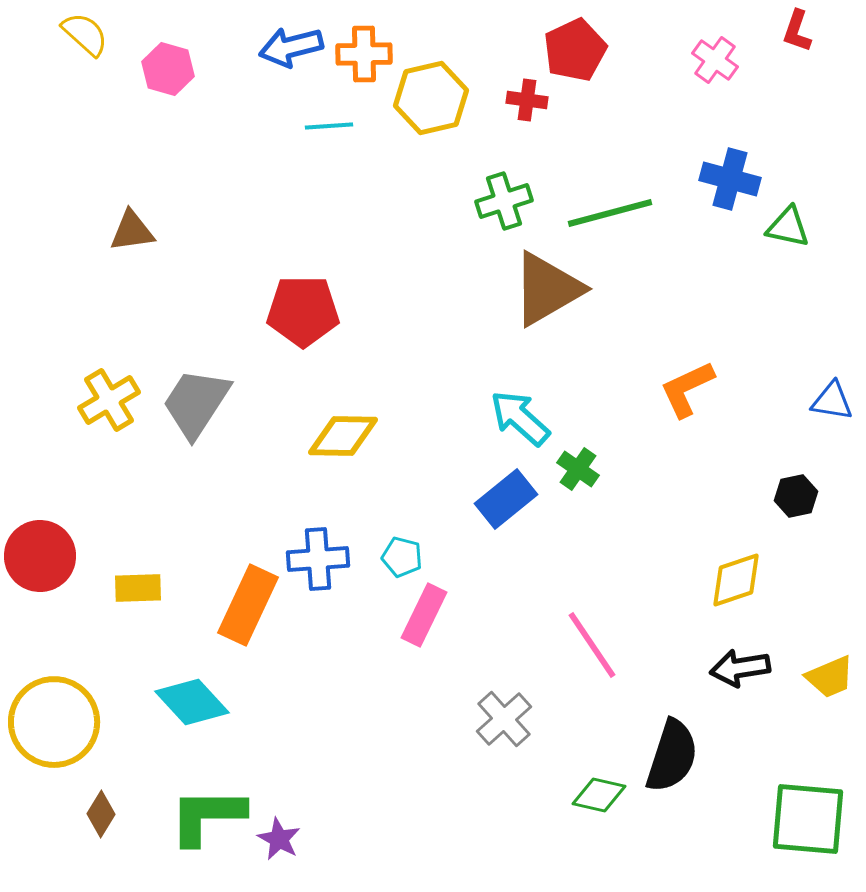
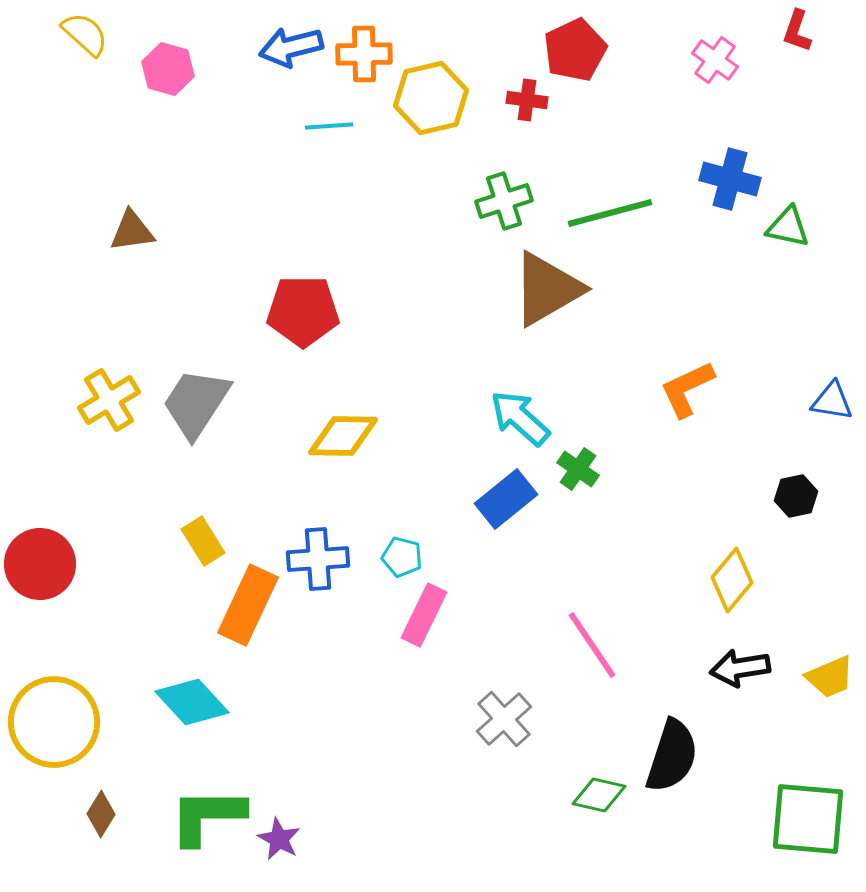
red circle at (40, 556): moved 8 px down
yellow diamond at (736, 580): moved 4 px left; rotated 32 degrees counterclockwise
yellow rectangle at (138, 588): moved 65 px right, 47 px up; rotated 60 degrees clockwise
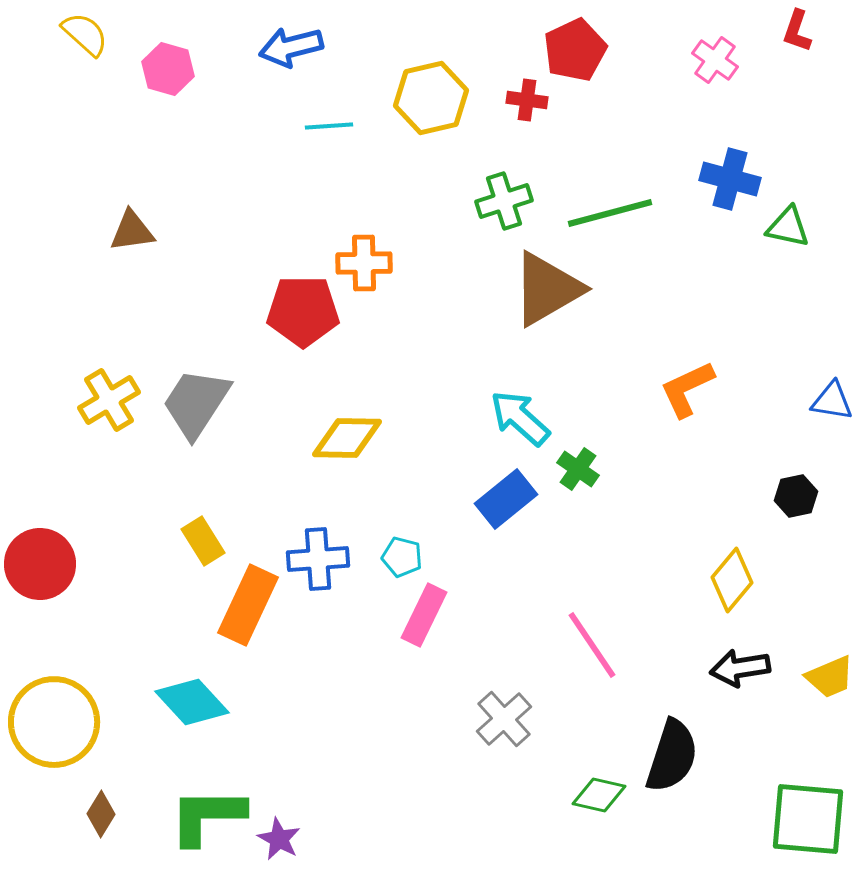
orange cross at (364, 54): moved 209 px down
yellow diamond at (343, 436): moved 4 px right, 2 px down
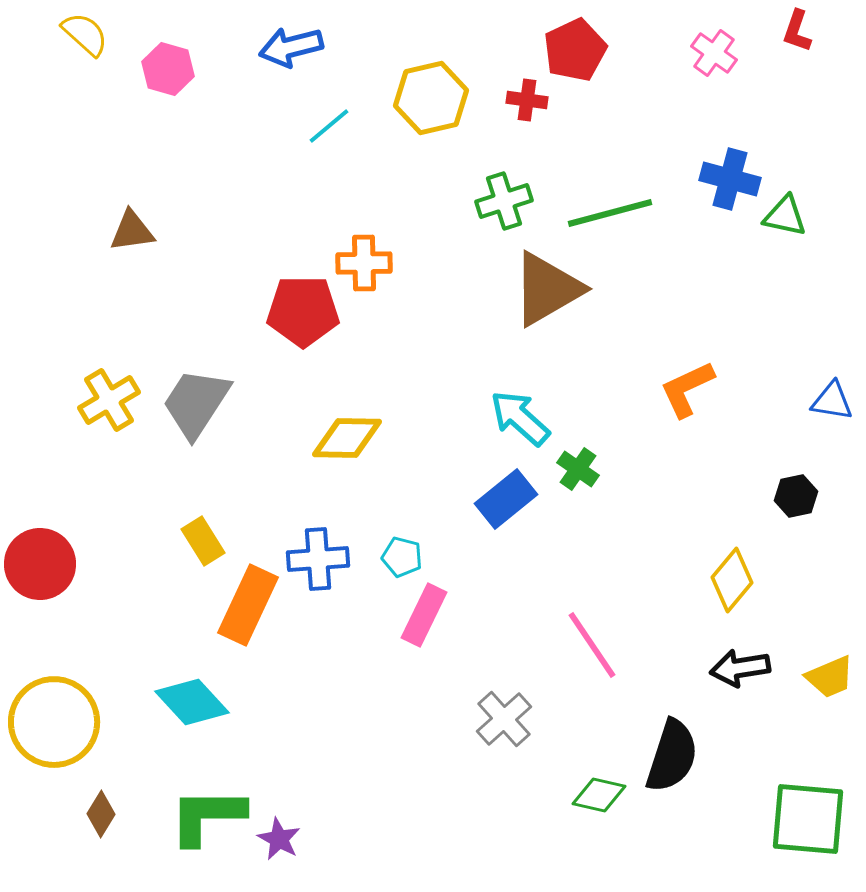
pink cross at (715, 60): moved 1 px left, 7 px up
cyan line at (329, 126): rotated 36 degrees counterclockwise
green triangle at (788, 227): moved 3 px left, 11 px up
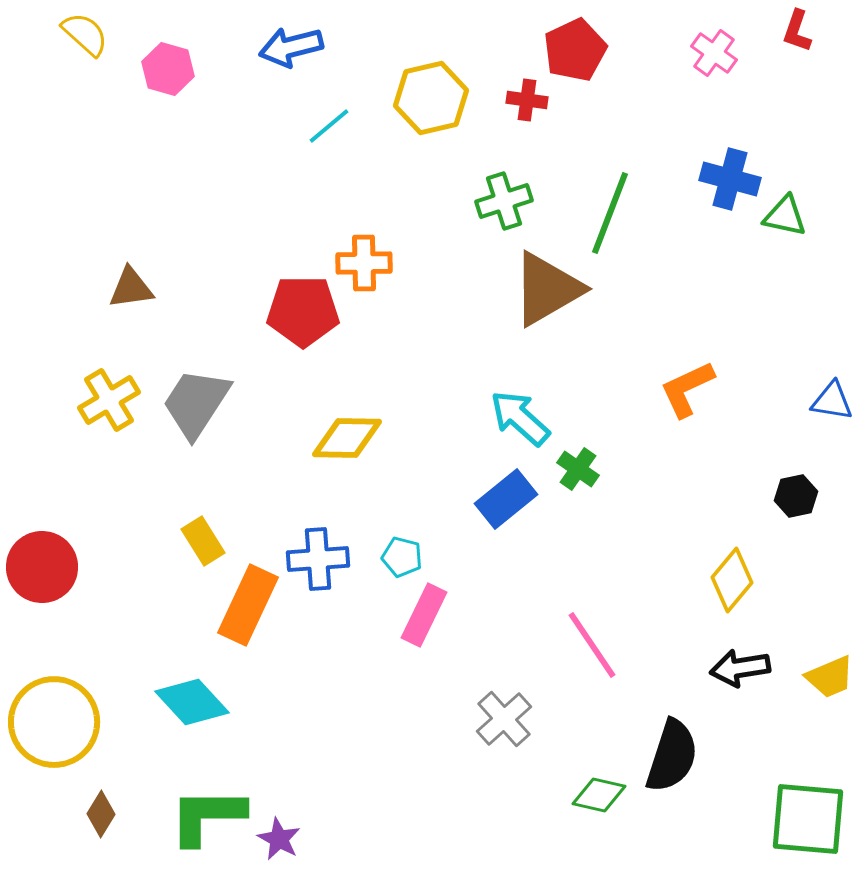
green line at (610, 213): rotated 54 degrees counterclockwise
brown triangle at (132, 231): moved 1 px left, 57 px down
red circle at (40, 564): moved 2 px right, 3 px down
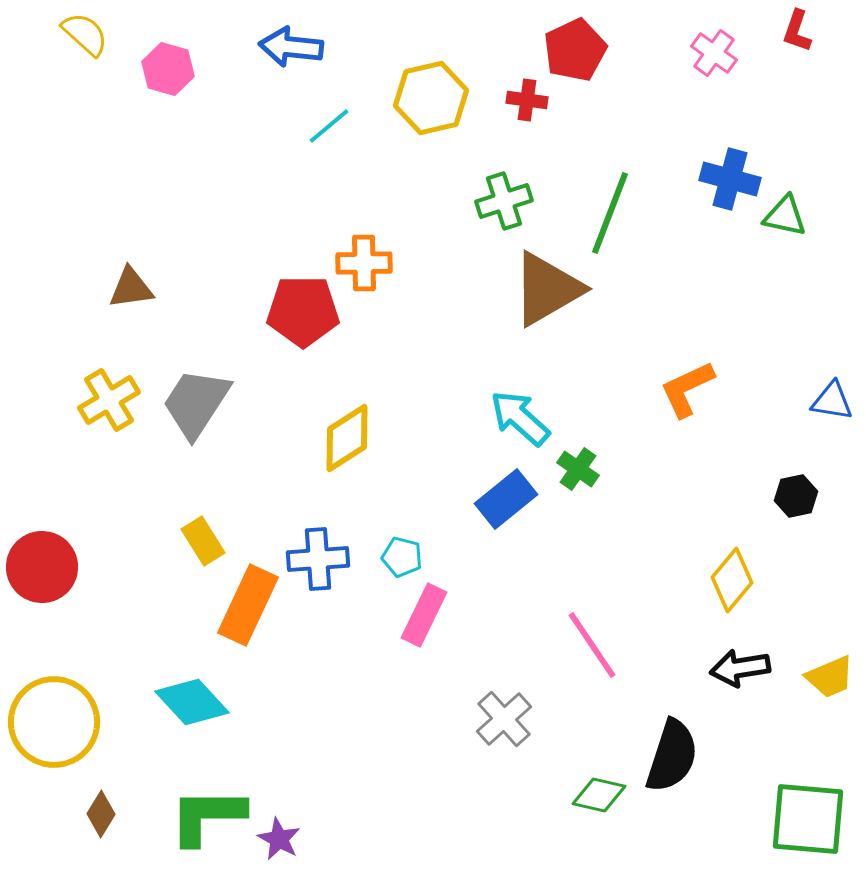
blue arrow at (291, 47): rotated 20 degrees clockwise
yellow diamond at (347, 438): rotated 34 degrees counterclockwise
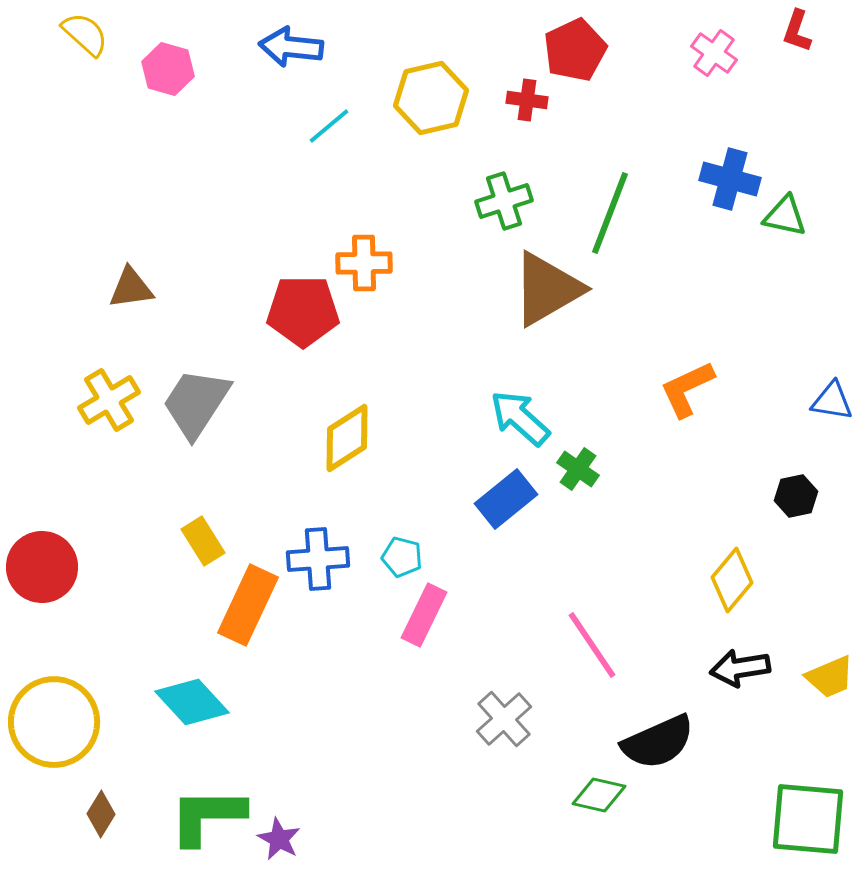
black semicircle at (672, 756): moved 14 px left, 14 px up; rotated 48 degrees clockwise
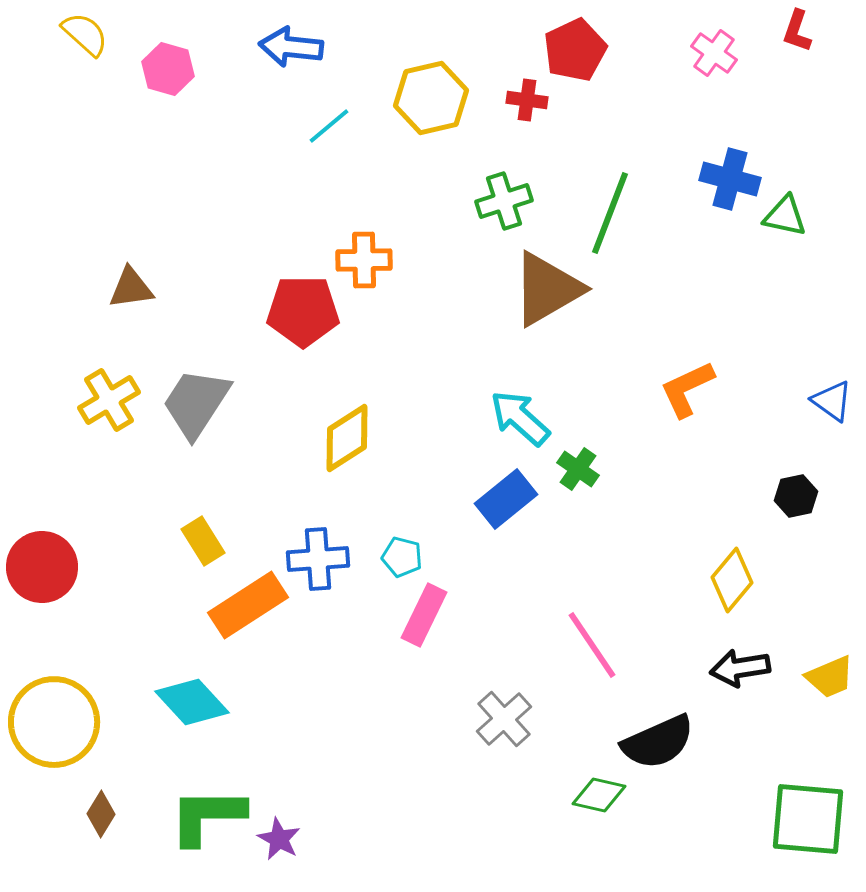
orange cross at (364, 263): moved 3 px up
blue triangle at (832, 401): rotated 27 degrees clockwise
orange rectangle at (248, 605): rotated 32 degrees clockwise
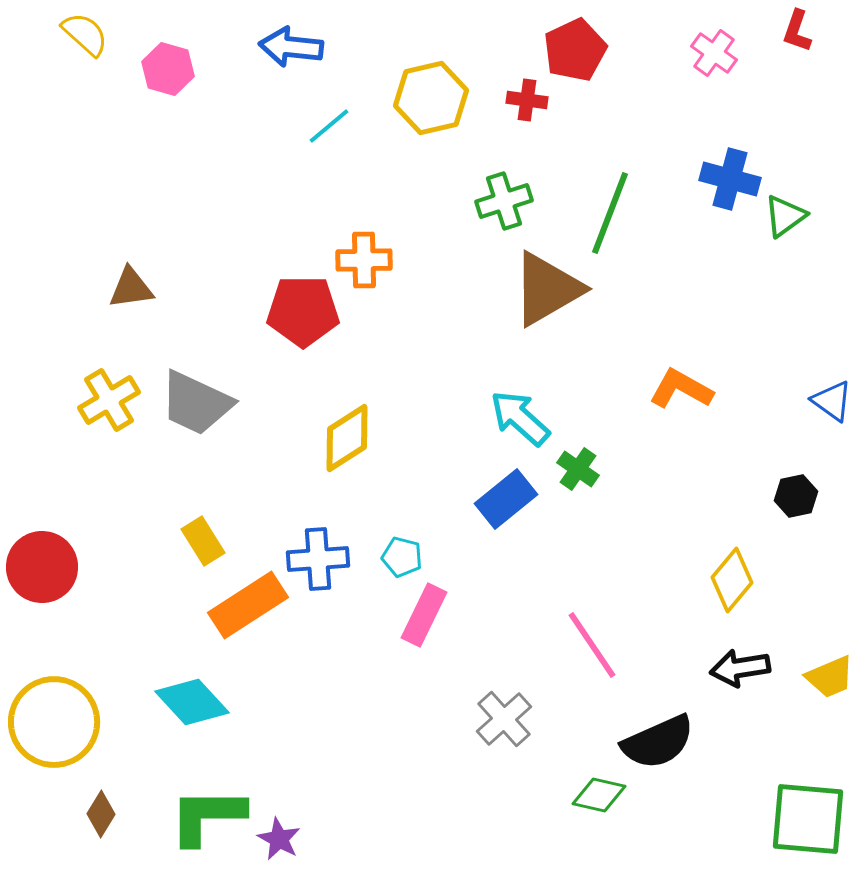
green triangle at (785, 216): rotated 48 degrees counterclockwise
orange L-shape at (687, 389): moved 6 px left; rotated 54 degrees clockwise
gray trapezoid at (196, 403): rotated 98 degrees counterclockwise
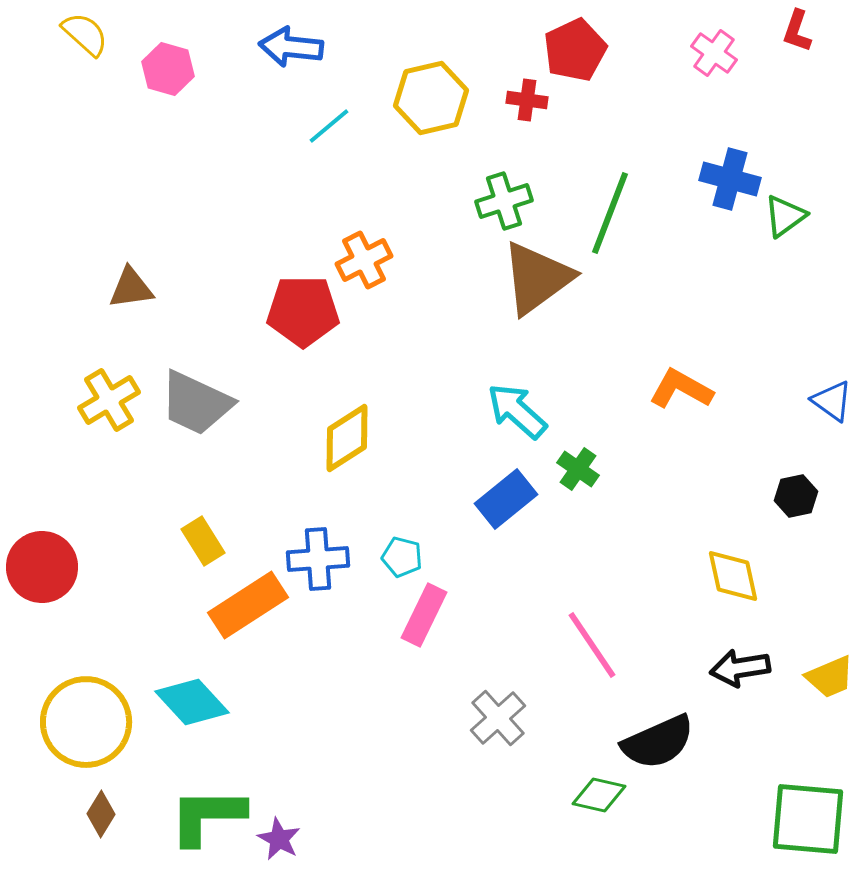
orange cross at (364, 260): rotated 26 degrees counterclockwise
brown triangle at (547, 289): moved 10 px left, 11 px up; rotated 6 degrees counterclockwise
cyan arrow at (520, 418): moved 3 px left, 7 px up
yellow diamond at (732, 580): moved 1 px right, 4 px up; rotated 52 degrees counterclockwise
gray cross at (504, 719): moved 6 px left, 1 px up
yellow circle at (54, 722): moved 32 px right
